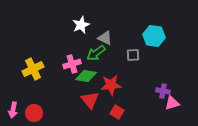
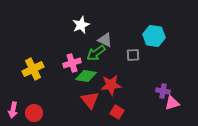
gray triangle: moved 2 px down
pink cross: moved 1 px up
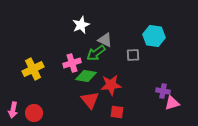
red square: rotated 24 degrees counterclockwise
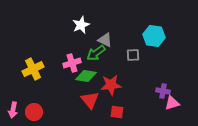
red circle: moved 1 px up
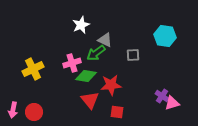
cyan hexagon: moved 11 px right
purple cross: moved 1 px left, 5 px down; rotated 24 degrees clockwise
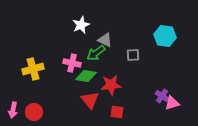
pink cross: rotated 30 degrees clockwise
yellow cross: rotated 10 degrees clockwise
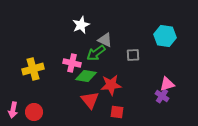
pink triangle: moved 5 px left, 19 px up
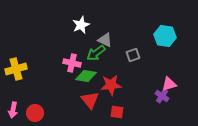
gray square: rotated 16 degrees counterclockwise
yellow cross: moved 17 px left
pink triangle: moved 2 px right
red circle: moved 1 px right, 1 px down
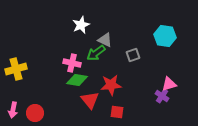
green diamond: moved 9 px left, 4 px down
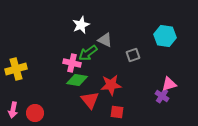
green arrow: moved 8 px left
